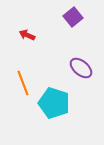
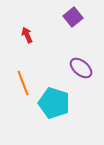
red arrow: rotated 42 degrees clockwise
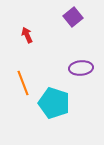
purple ellipse: rotated 45 degrees counterclockwise
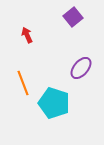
purple ellipse: rotated 45 degrees counterclockwise
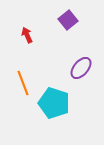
purple square: moved 5 px left, 3 px down
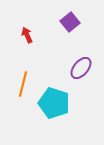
purple square: moved 2 px right, 2 px down
orange line: moved 1 px down; rotated 35 degrees clockwise
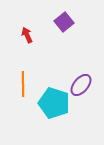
purple square: moved 6 px left
purple ellipse: moved 17 px down
orange line: rotated 15 degrees counterclockwise
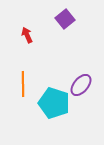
purple square: moved 1 px right, 3 px up
